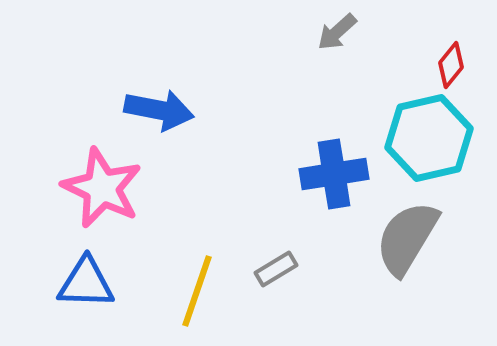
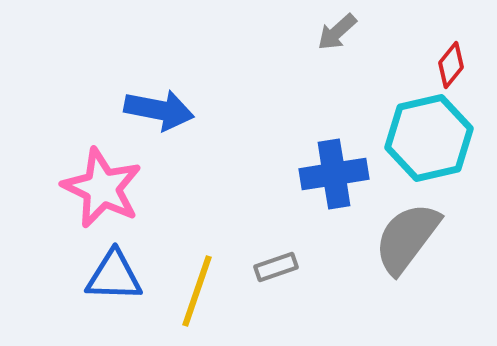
gray semicircle: rotated 6 degrees clockwise
gray rectangle: moved 2 px up; rotated 12 degrees clockwise
blue triangle: moved 28 px right, 7 px up
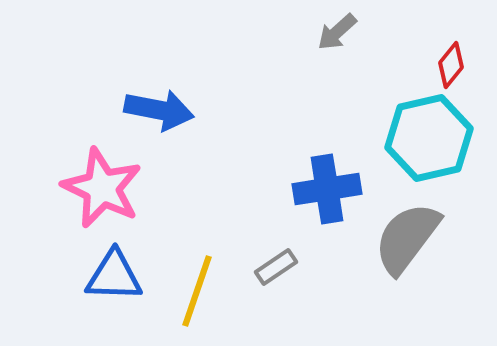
blue cross: moved 7 px left, 15 px down
gray rectangle: rotated 15 degrees counterclockwise
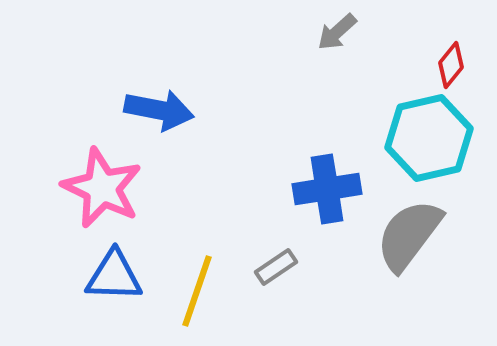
gray semicircle: moved 2 px right, 3 px up
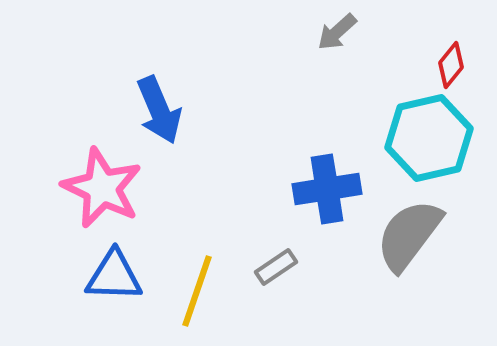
blue arrow: rotated 56 degrees clockwise
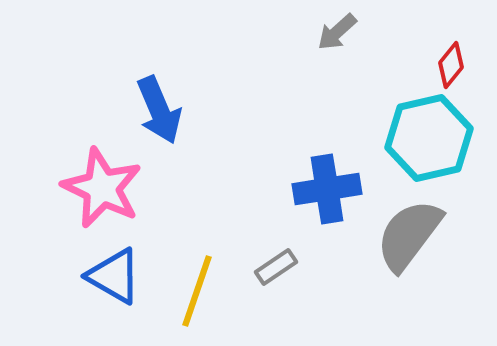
blue triangle: rotated 28 degrees clockwise
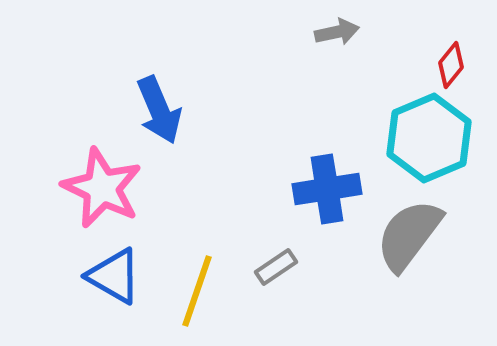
gray arrow: rotated 150 degrees counterclockwise
cyan hexagon: rotated 10 degrees counterclockwise
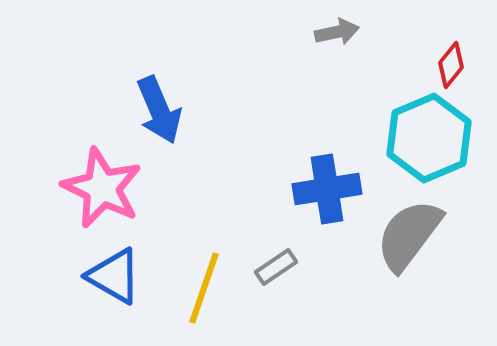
yellow line: moved 7 px right, 3 px up
